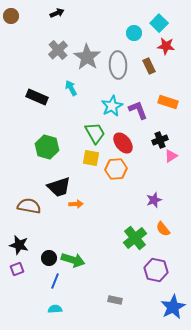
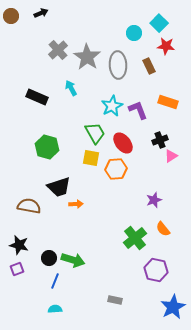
black arrow: moved 16 px left
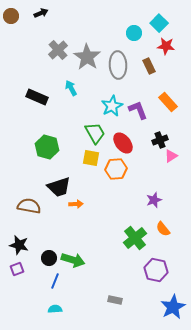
orange rectangle: rotated 30 degrees clockwise
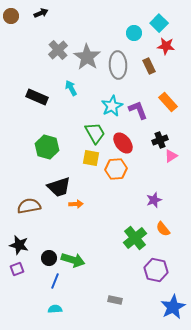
brown semicircle: rotated 20 degrees counterclockwise
